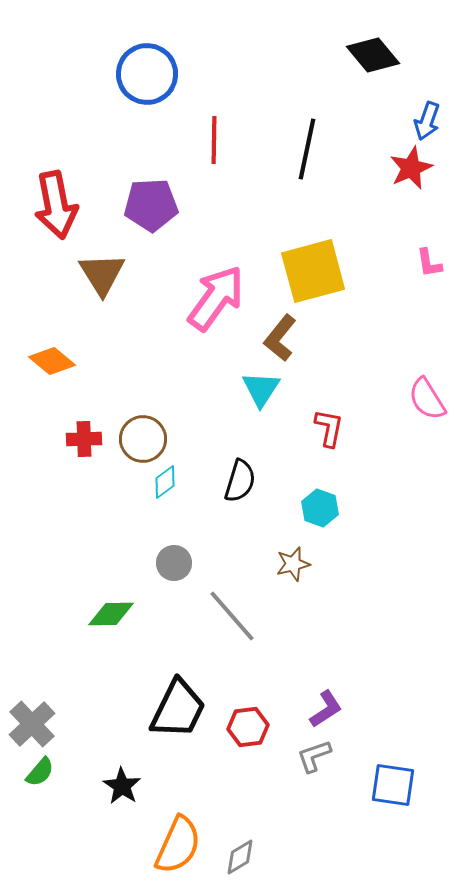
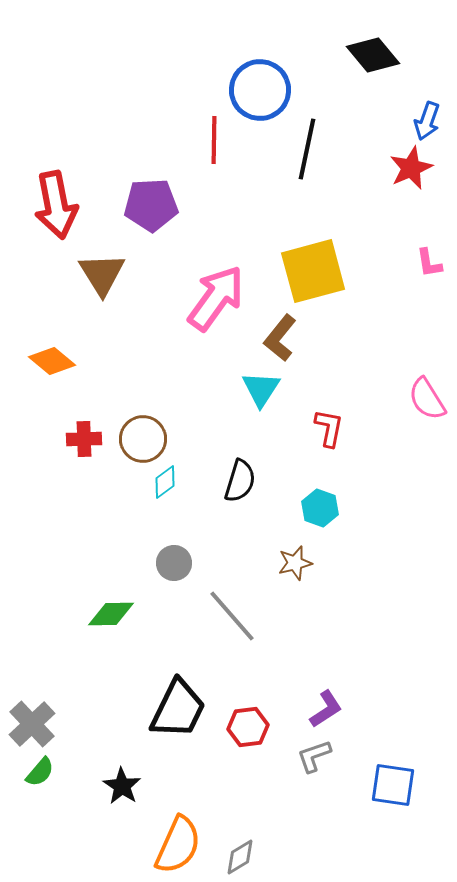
blue circle: moved 113 px right, 16 px down
brown star: moved 2 px right, 1 px up
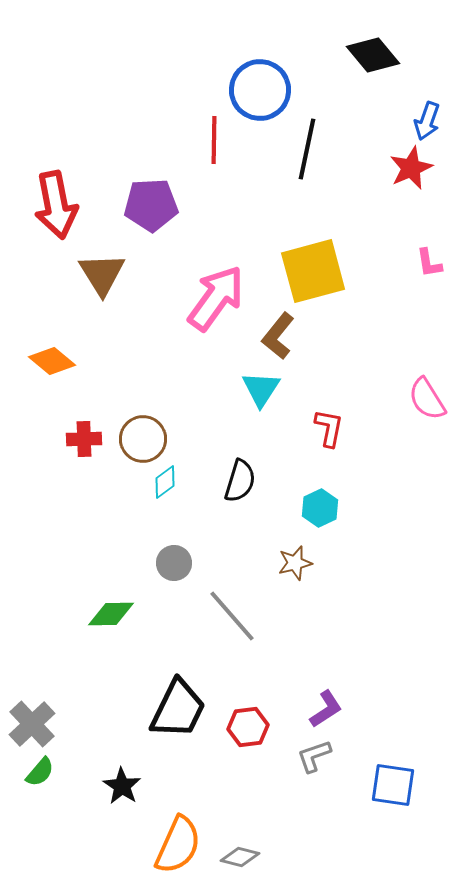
brown L-shape: moved 2 px left, 2 px up
cyan hexagon: rotated 15 degrees clockwise
gray diamond: rotated 45 degrees clockwise
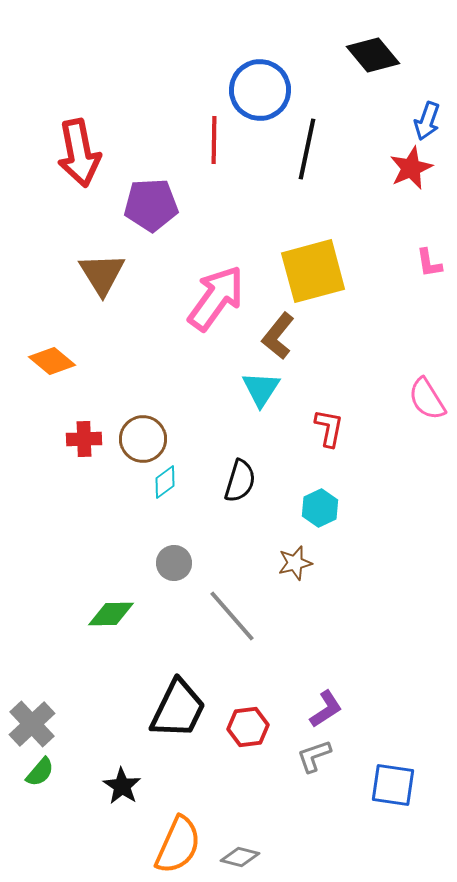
red arrow: moved 23 px right, 52 px up
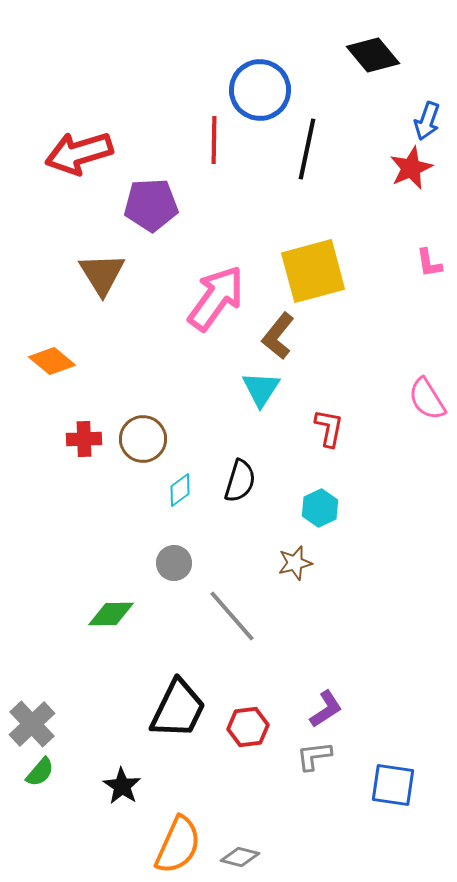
red arrow: rotated 84 degrees clockwise
cyan diamond: moved 15 px right, 8 px down
gray L-shape: rotated 12 degrees clockwise
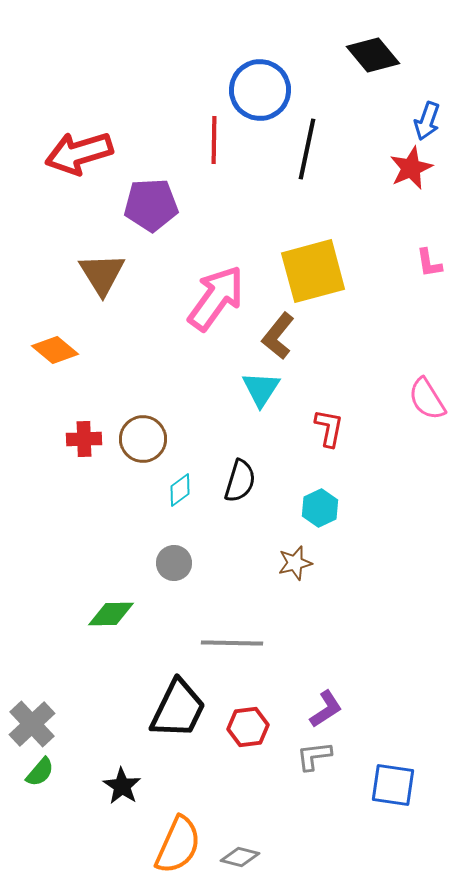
orange diamond: moved 3 px right, 11 px up
gray line: moved 27 px down; rotated 48 degrees counterclockwise
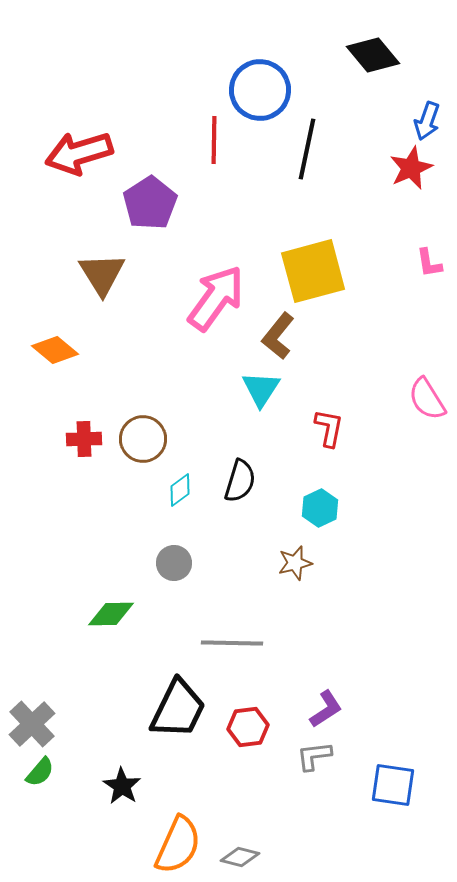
purple pentagon: moved 1 px left, 2 px up; rotated 30 degrees counterclockwise
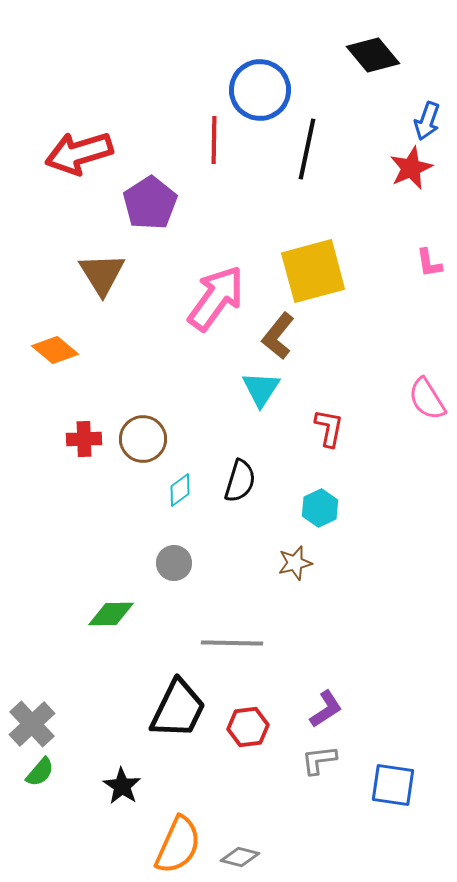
gray L-shape: moved 5 px right, 4 px down
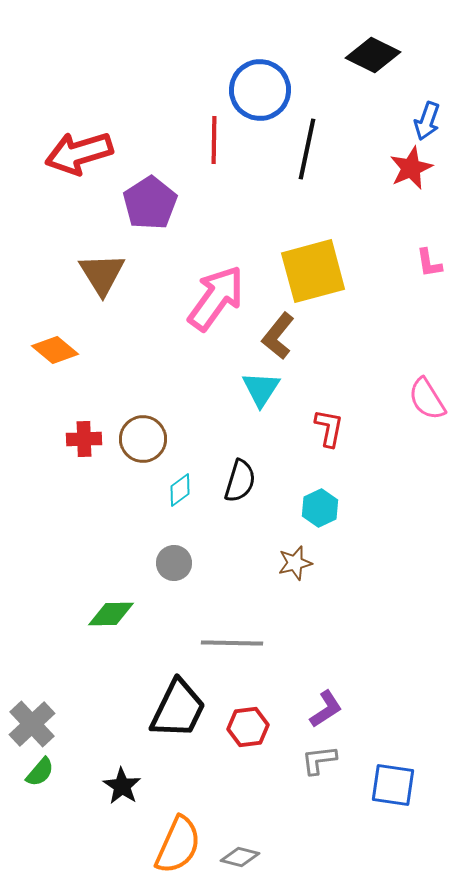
black diamond: rotated 24 degrees counterclockwise
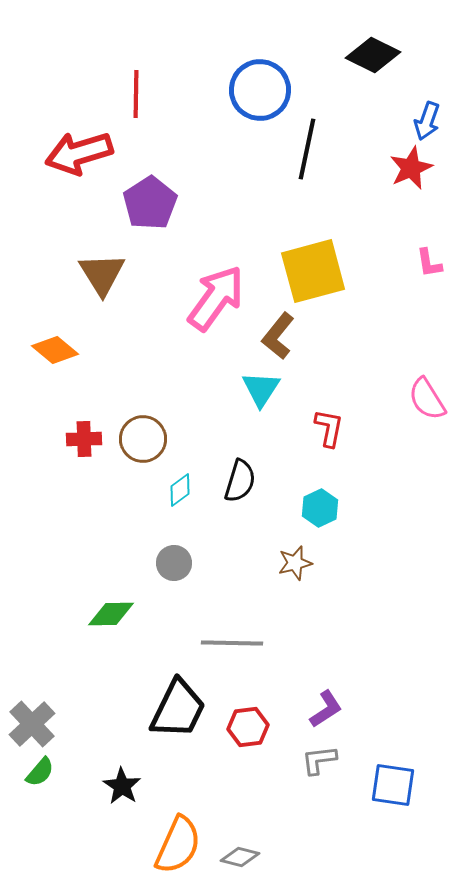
red line: moved 78 px left, 46 px up
